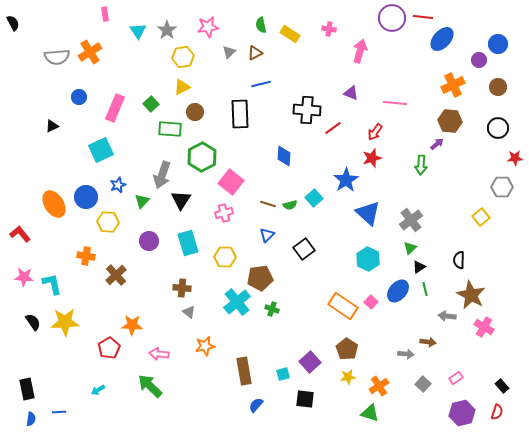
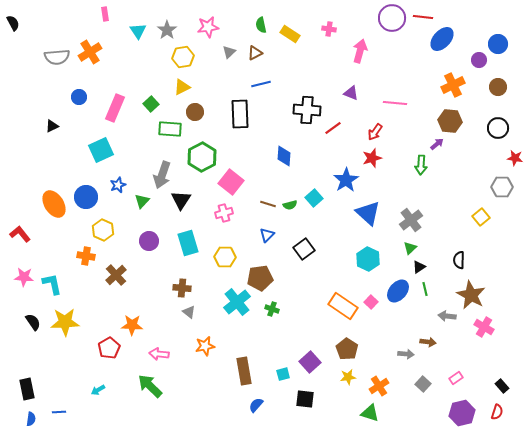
red star at (515, 158): rotated 14 degrees clockwise
yellow hexagon at (108, 222): moved 5 px left, 8 px down; rotated 20 degrees clockwise
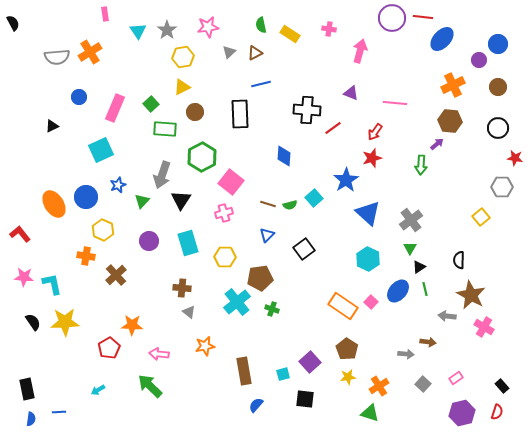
green rectangle at (170, 129): moved 5 px left
green triangle at (410, 248): rotated 16 degrees counterclockwise
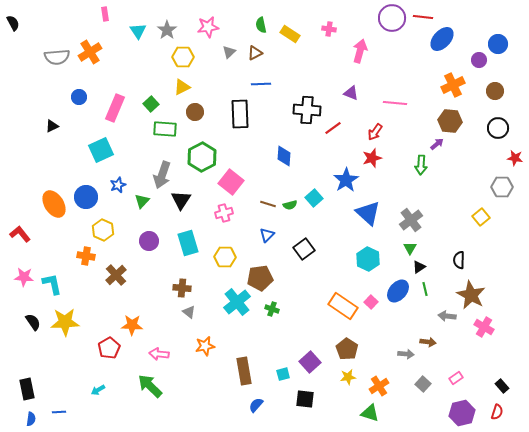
yellow hexagon at (183, 57): rotated 10 degrees clockwise
blue line at (261, 84): rotated 12 degrees clockwise
brown circle at (498, 87): moved 3 px left, 4 px down
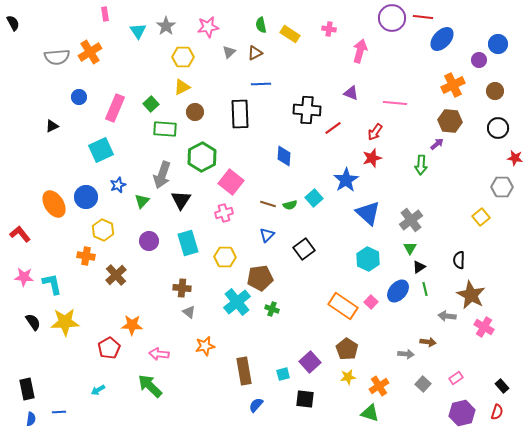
gray star at (167, 30): moved 1 px left, 4 px up
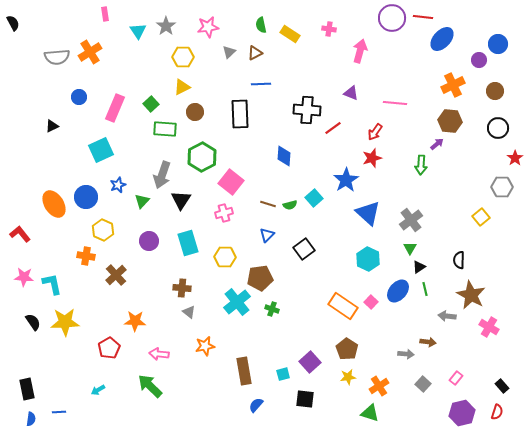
red star at (515, 158): rotated 28 degrees clockwise
orange star at (132, 325): moved 3 px right, 4 px up
pink cross at (484, 327): moved 5 px right
pink rectangle at (456, 378): rotated 16 degrees counterclockwise
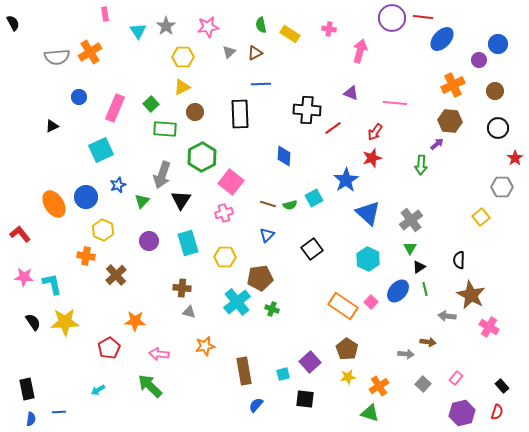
cyan square at (314, 198): rotated 12 degrees clockwise
black square at (304, 249): moved 8 px right
gray triangle at (189, 312): rotated 24 degrees counterclockwise
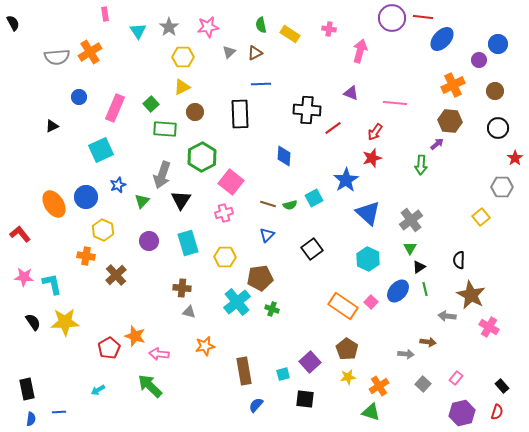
gray star at (166, 26): moved 3 px right, 1 px down
orange star at (135, 321): moved 15 px down; rotated 15 degrees clockwise
green triangle at (370, 413): moved 1 px right, 1 px up
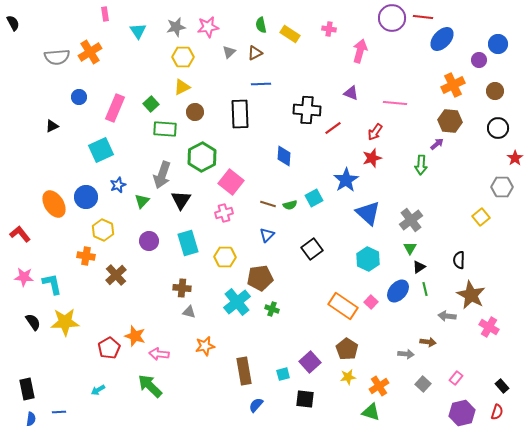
gray star at (169, 27): moved 7 px right; rotated 24 degrees clockwise
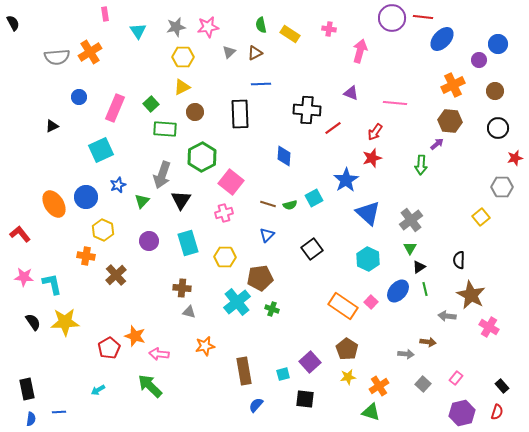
red star at (515, 158): rotated 21 degrees clockwise
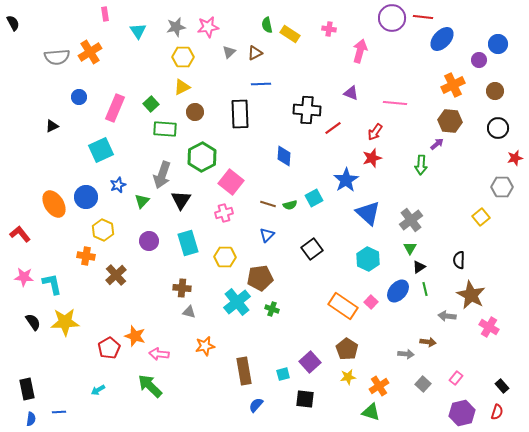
green semicircle at (261, 25): moved 6 px right
